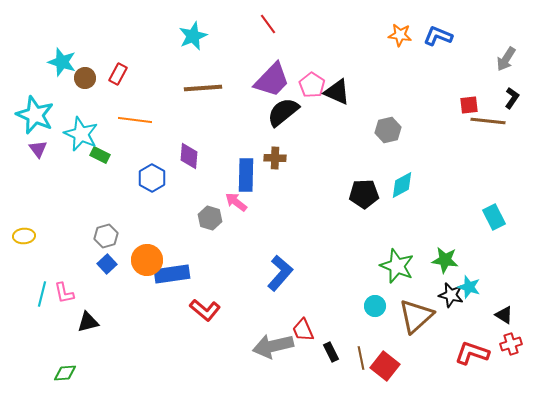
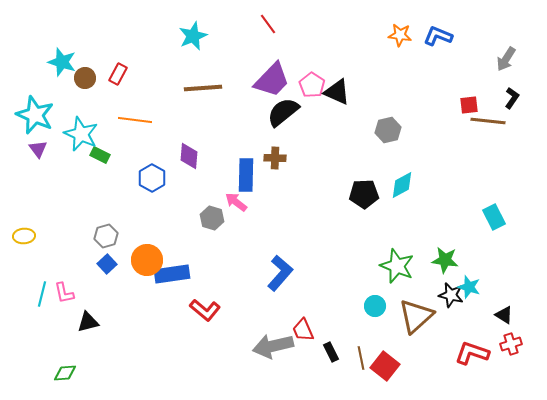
gray hexagon at (210, 218): moved 2 px right
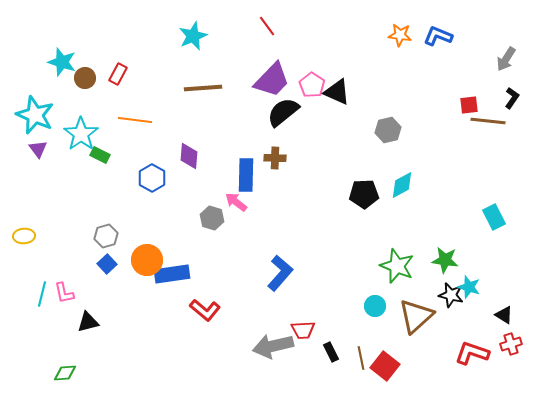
red line at (268, 24): moved 1 px left, 2 px down
cyan star at (81, 134): rotated 12 degrees clockwise
red trapezoid at (303, 330): rotated 70 degrees counterclockwise
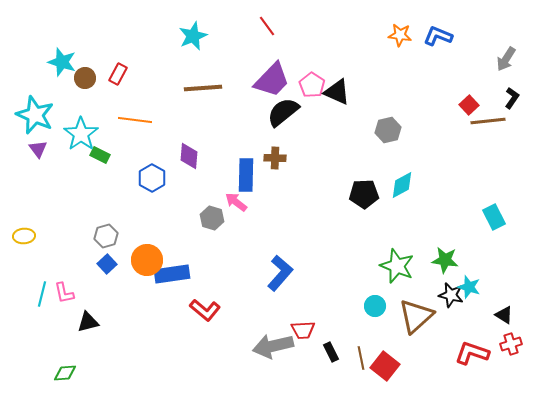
red square at (469, 105): rotated 36 degrees counterclockwise
brown line at (488, 121): rotated 12 degrees counterclockwise
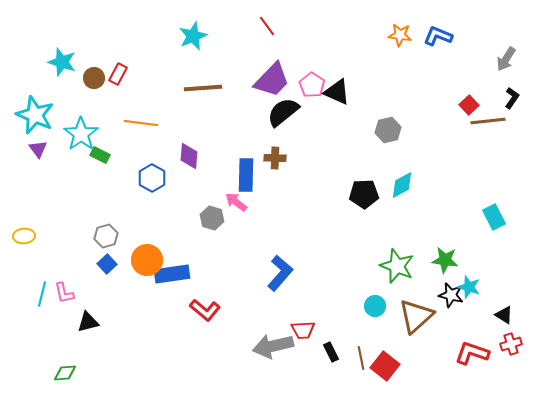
brown circle at (85, 78): moved 9 px right
orange line at (135, 120): moved 6 px right, 3 px down
